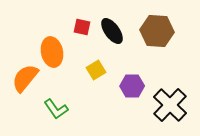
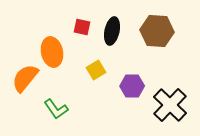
black ellipse: rotated 48 degrees clockwise
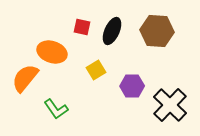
black ellipse: rotated 12 degrees clockwise
orange ellipse: rotated 60 degrees counterclockwise
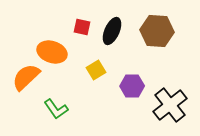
orange semicircle: moved 1 px right, 1 px up; rotated 8 degrees clockwise
black cross: rotated 8 degrees clockwise
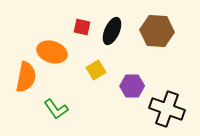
orange semicircle: rotated 144 degrees clockwise
black cross: moved 3 px left, 4 px down; rotated 32 degrees counterclockwise
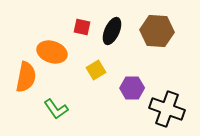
purple hexagon: moved 2 px down
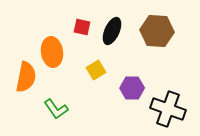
orange ellipse: rotated 64 degrees clockwise
black cross: moved 1 px right
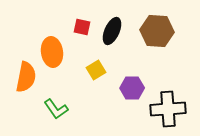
black cross: rotated 24 degrees counterclockwise
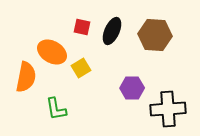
brown hexagon: moved 2 px left, 4 px down
orange ellipse: rotated 52 degrees counterclockwise
yellow square: moved 15 px left, 2 px up
green L-shape: rotated 25 degrees clockwise
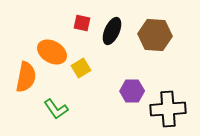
red square: moved 4 px up
purple hexagon: moved 3 px down
green L-shape: rotated 25 degrees counterclockwise
